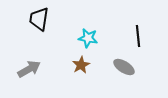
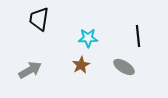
cyan star: rotated 12 degrees counterclockwise
gray arrow: moved 1 px right, 1 px down
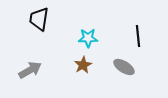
brown star: moved 2 px right
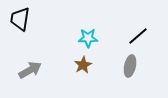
black trapezoid: moved 19 px left
black line: rotated 55 degrees clockwise
gray ellipse: moved 6 px right, 1 px up; rotated 70 degrees clockwise
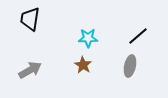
black trapezoid: moved 10 px right
brown star: rotated 12 degrees counterclockwise
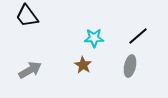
black trapezoid: moved 3 px left, 3 px up; rotated 45 degrees counterclockwise
cyan star: moved 6 px right
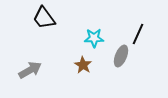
black trapezoid: moved 17 px right, 2 px down
black line: moved 2 px up; rotated 25 degrees counterclockwise
gray ellipse: moved 9 px left, 10 px up; rotated 10 degrees clockwise
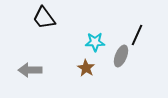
black line: moved 1 px left, 1 px down
cyan star: moved 1 px right, 4 px down
brown star: moved 3 px right, 3 px down
gray arrow: rotated 150 degrees counterclockwise
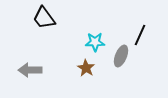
black line: moved 3 px right
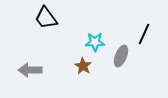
black trapezoid: moved 2 px right
black line: moved 4 px right, 1 px up
brown star: moved 3 px left, 2 px up
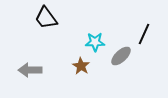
gray ellipse: rotated 25 degrees clockwise
brown star: moved 2 px left
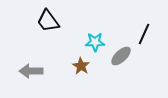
black trapezoid: moved 2 px right, 3 px down
gray arrow: moved 1 px right, 1 px down
